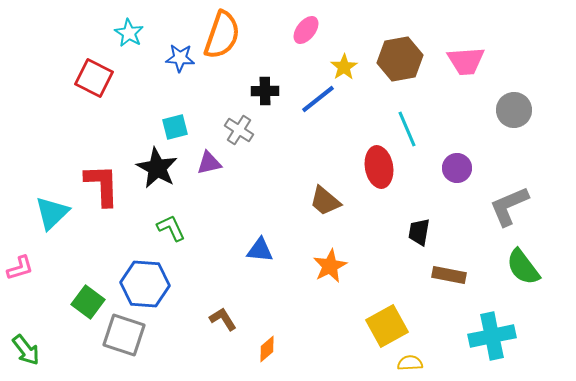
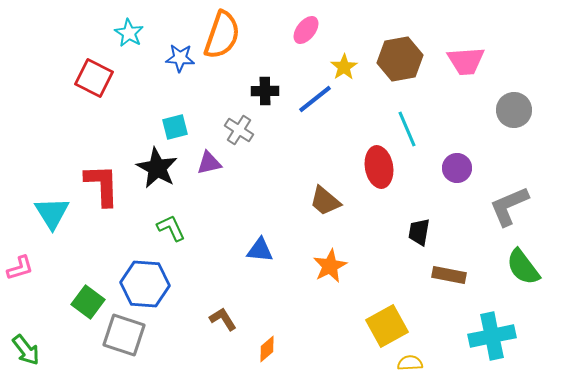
blue line: moved 3 px left
cyan triangle: rotated 18 degrees counterclockwise
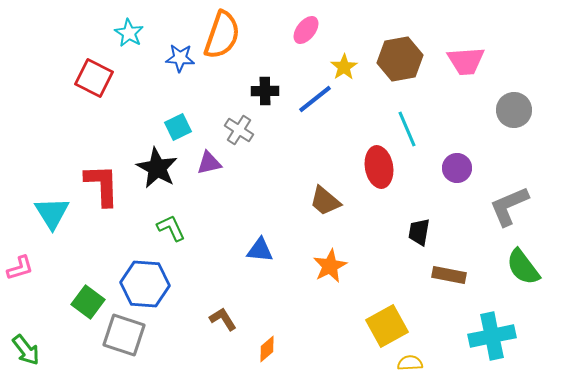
cyan square: moved 3 px right; rotated 12 degrees counterclockwise
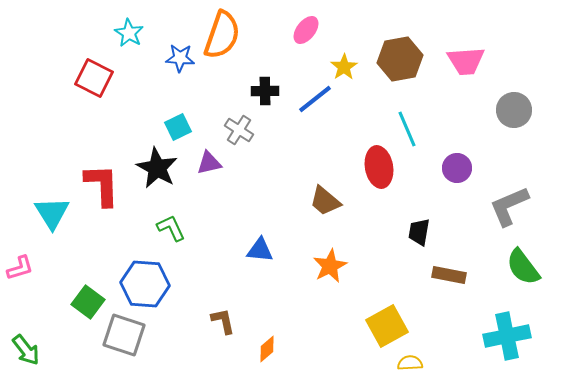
brown L-shape: moved 2 px down; rotated 20 degrees clockwise
cyan cross: moved 15 px right
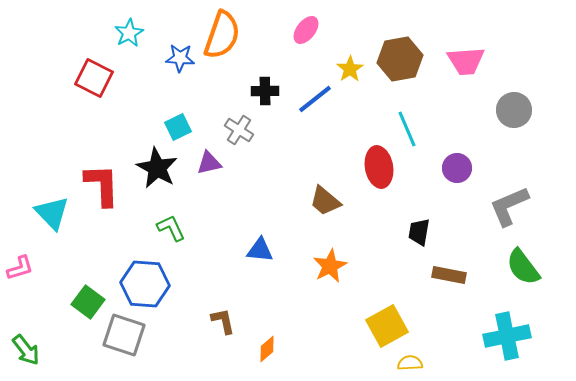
cyan star: rotated 12 degrees clockwise
yellow star: moved 6 px right, 2 px down
cyan triangle: rotated 12 degrees counterclockwise
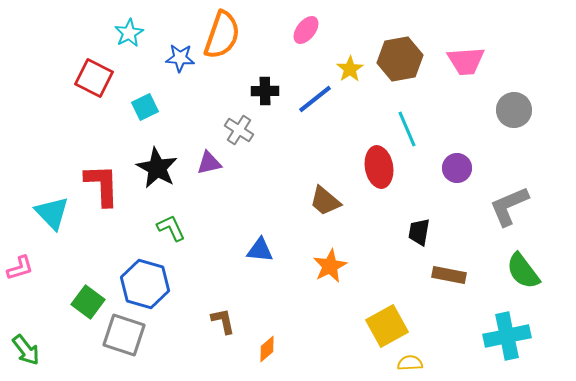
cyan square: moved 33 px left, 20 px up
green semicircle: moved 4 px down
blue hexagon: rotated 12 degrees clockwise
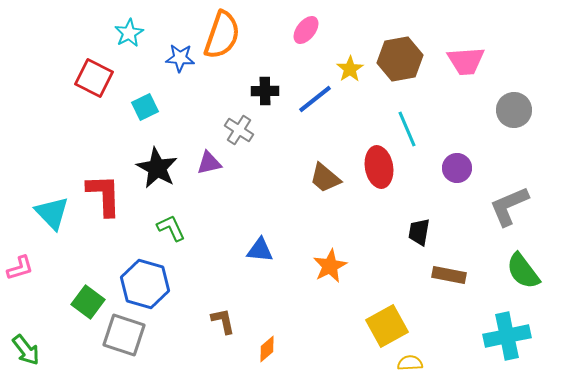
red L-shape: moved 2 px right, 10 px down
brown trapezoid: moved 23 px up
